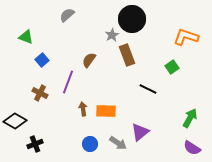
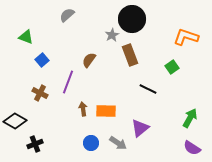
brown rectangle: moved 3 px right
purple triangle: moved 4 px up
blue circle: moved 1 px right, 1 px up
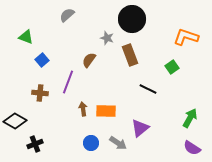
gray star: moved 5 px left, 3 px down; rotated 24 degrees counterclockwise
brown cross: rotated 21 degrees counterclockwise
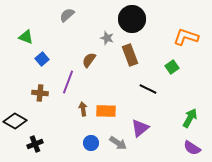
blue square: moved 1 px up
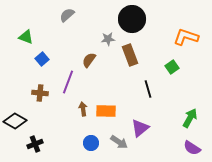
gray star: moved 1 px right, 1 px down; rotated 24 degrees counterclockwise
black line: rotated 48 degrees clockwise
gray arrow: moved 1 px right, 1 px up
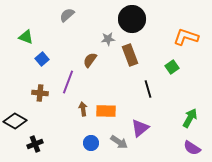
brown semicircle: moved 1 px right
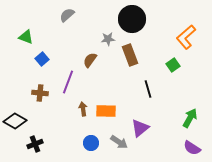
orange L-shape: rotated 60 degrees counterclockwise
green square: moved 1 px right, 2 px up
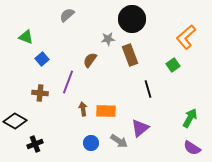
gray arrow: moved 1 px up
